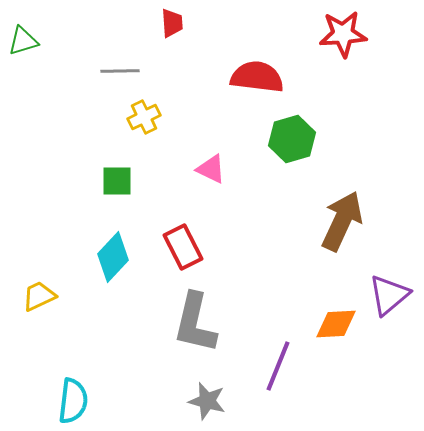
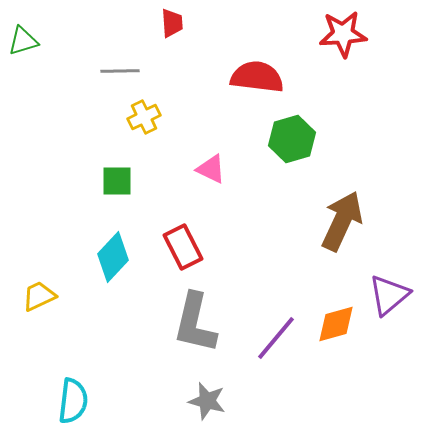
orange diamond: rotated 12 degrees counterclockwise
purple line: moved 2 px left, 28 px up; rotated 18 degrees clockwise
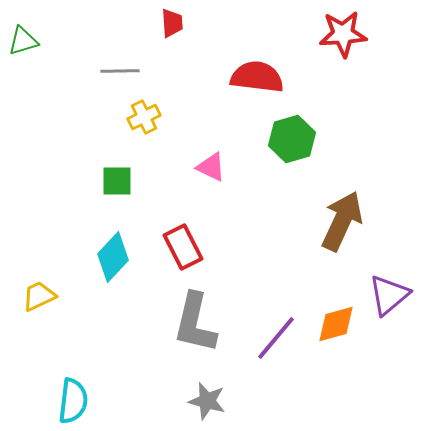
pink triangle: moved 2 px up
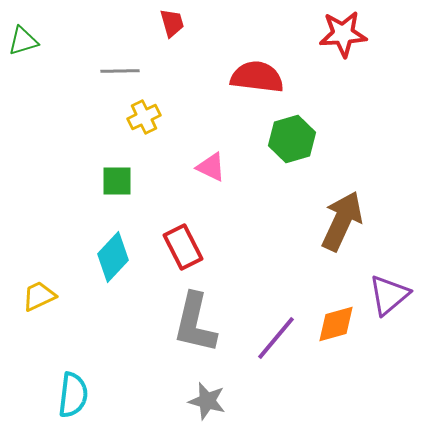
red trapezoid: rotated 12 degrees counterclockwise
cyan semicircle: moved 6 px up
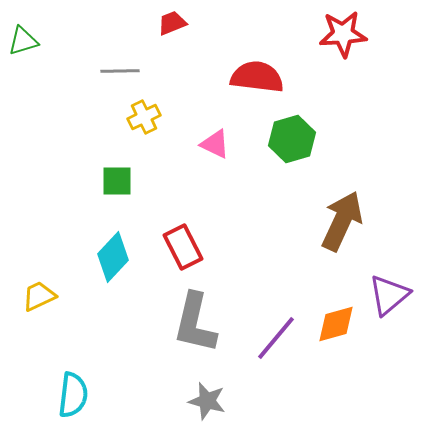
red trapezoid: rotated 96 degrees counterclockwise
pink triangle: moved 4 px right, 23 px up
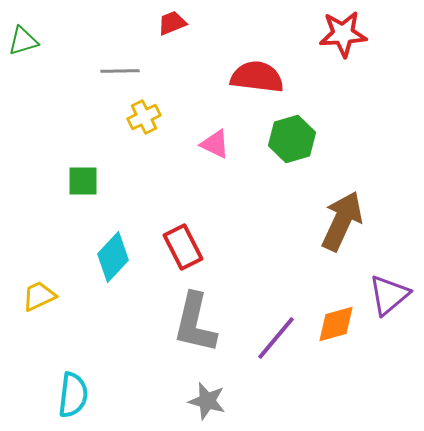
green square: moved 34 px left
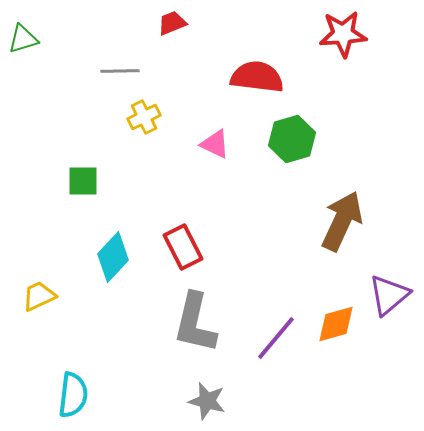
green triangle: moved 2 px up
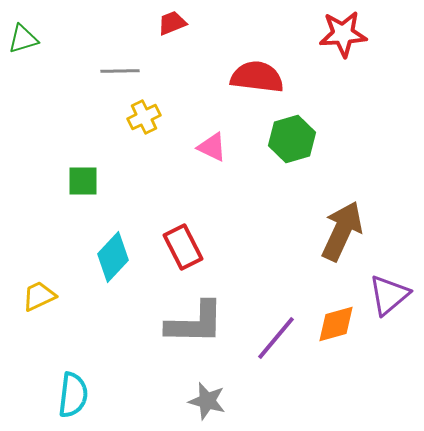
pink triangle: moved 3 px left, 3 px down
brown arrow: moved 10 px down
gray L-shape: rotated 102 degrees counterclockwise
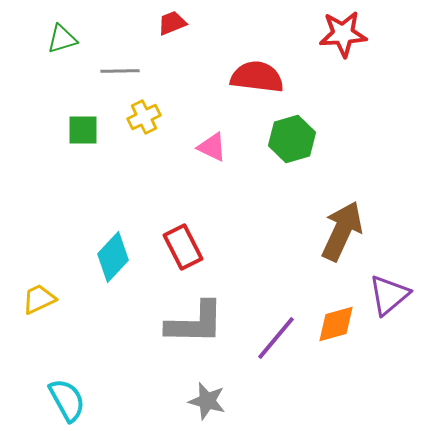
green triangle: moved 39 px right
green square: moved 51 px up
yellow trapezoid: moved 3 px down
cyan semicircle: moved 6 px left, 5 px down; rotated 36 degrees counterclockwise
